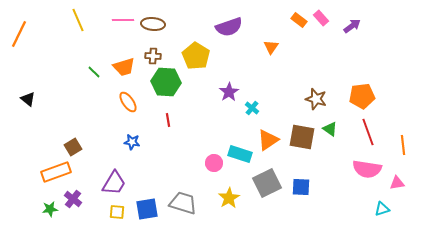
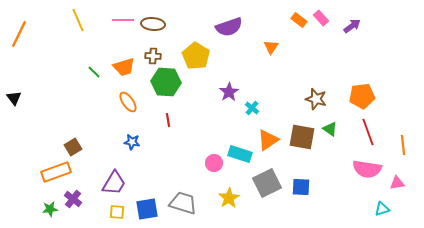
black triangle at (28, 99): moved 14 px left, 1 px up; rotated 14 degrees clockwise
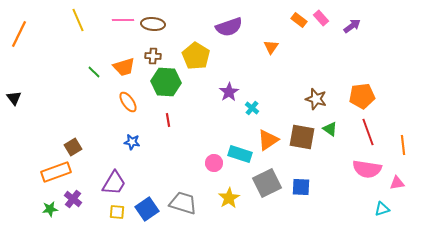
blue square at (147, 209): rotated 25 degrees counterclockwise
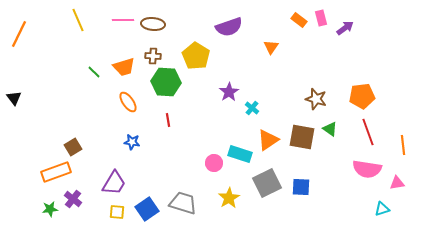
pink rectangle at (321, 18): rotated 28 degrees clockwise
purple arrow at (352, 26): moved 7 px left, 2 px down
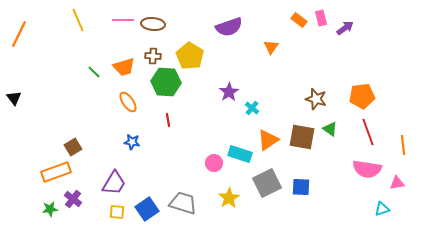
yellow pentagon at (196, 56): moved 6 px left
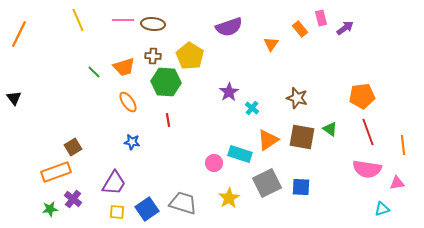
orange rectangle at (299, 20): moved 1 px right, 9 px down; rotated 14 degrees clockwise
orange triangle at (271, 47): moved 3 px up
brown star at (316, 99): moved 19 px left, 1 px up
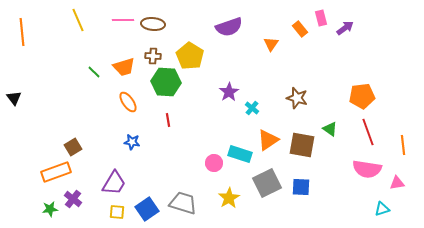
orange line at (19, 34): moved 3 px right, 2 px up; rotated 32 degrees counterclockwise
brown square at (302, 137): moved 8 px down
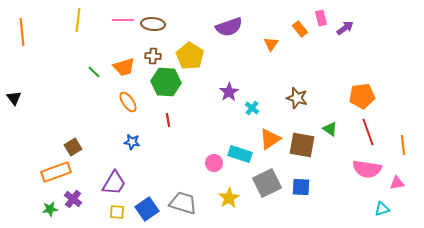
yellow line at (78, 20): rotated 30 degrees clockwise
orange triangle at (268, 140): moved 2 px right, 1 px up
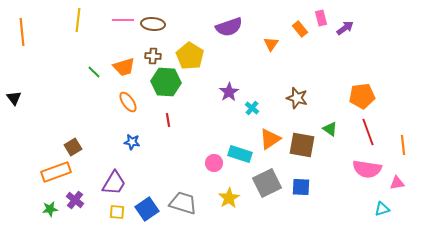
purple cross at (73, 199): moved 2 px right, 1 px down
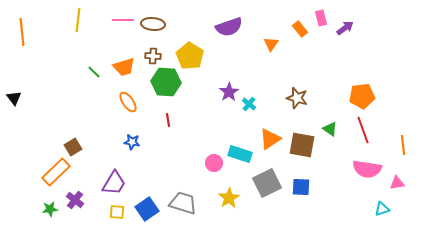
cyan cross at (252, 108): moved 3 px left, 4 px up
red line at (368, 132): moved 5 px left, 2 px up
orange rectangle at (56, 172): rotated 24 degrees counterclockwise
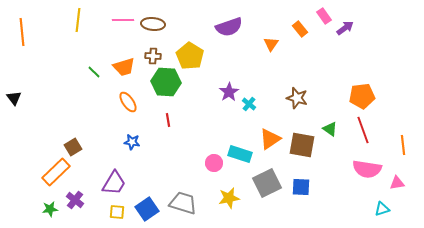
pink rectangle at (321, 18): moved 3 px right, 2 px up; rotated 21 degrees counterclockwise
yellow star at (229, 198): rotated 20 degrees clockwise
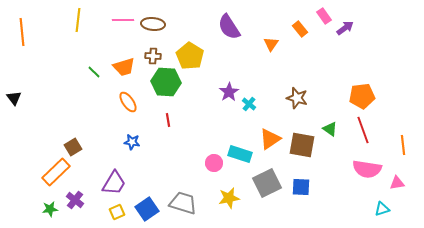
purple semicircle at (229, 27): rotated 76 degrees clockwise
yellow square at (117, 212): rotated 28 degrees counterclockwise
